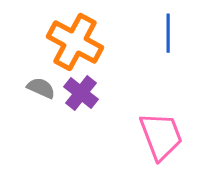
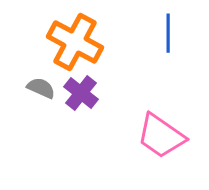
pink trapezoid: rotated 146 degrees clockwise
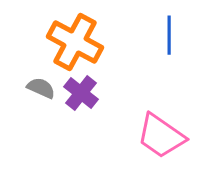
blue line: moved 1 px right, 2 px down
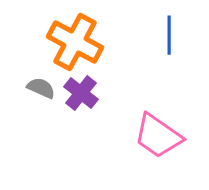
pink trapezoid: moved 3 px left
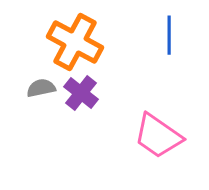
gray semicircle: rotated 36 degrees counterclockwise
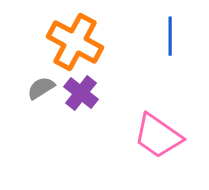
blue line: moved 1 px right, 1 px down
gray semicircle: rotated 20 degrees counterclockwise
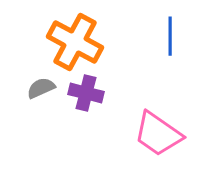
gray semicircle: rotated 8 degrees clockwise
purple cross: moved 5 px right; rotated 24 degrees counterclockwise
pink trapezoid: moved 2 px up
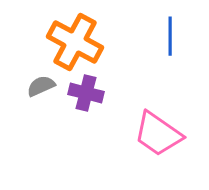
gray semicircle: moved 2 px up
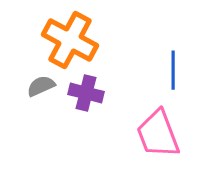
blue line: moved 3 px right, 34 px down
orange cross: moved 5 px left, 2 px up
pink trapezoid: rotated 34 degrees clockwise
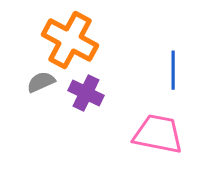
gray semicircle: moved 4 px up
purple cross: rotated 12 degrees clockwise
pink trapezoid: rotated 122 degrees clockwise
